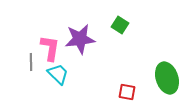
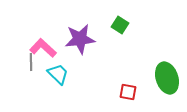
pink L-shape: moved 7 px left; rotated 56 degrees counterclockwise
red square: moved 1 px right
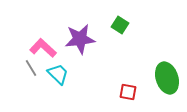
gray line: moved 6 px down; rotated 30 degrees counterclockwise
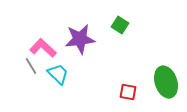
gray line: moved 2 px up
green ellipse: moved 1 px left, 4 px down
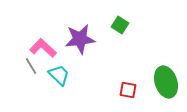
cyan trapezoid: moved 1 px right, 1 px down
red square: moved 2 px up
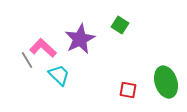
purple star: rotated 20 degrees counterclockwise
gray line: moved 4 px left, 6 px up
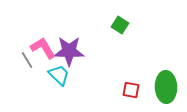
purple star: moved 11 px left, 12 px down; rotated 28 degrees clockwise
pink L-shape: rotated 16 degrees clockwise
green ellipse: moved 5 px down; rotated 16 degrees clockwise
red square: moved 3 px right
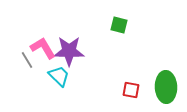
green square: moved 1 px left; rotated 18 degrees counterclockwise
cyan trapezoid: moved 1 px down
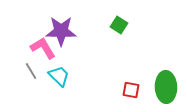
green square: rotated 18 degrees clockwise
purple star: moved 8 px left, 20 px up
gray line: moved 4 px right, 11 px down
